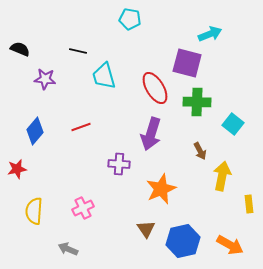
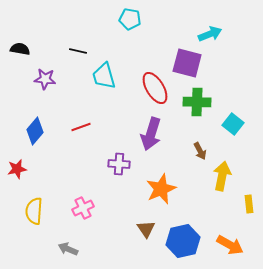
black semicircle: rotated 12 degrees counterclockwise
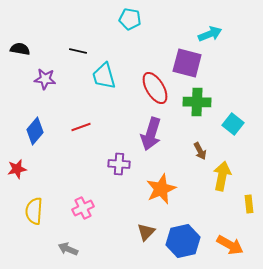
brown triangle: moved 3 px down; rotated 18 degrees clockwise
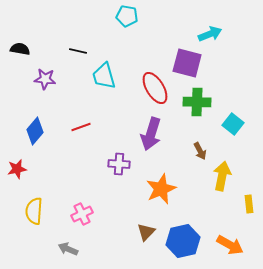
cyan pentagon: moved 3 px left, 3 px up
pink cross: moved 1 px left, 6 px down
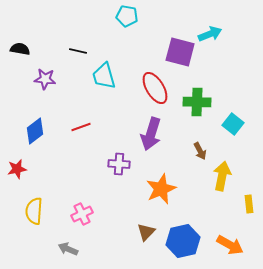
purple square: moved 7 px left, 11 px up
blue diamond: rotated 12 degrees clockwise
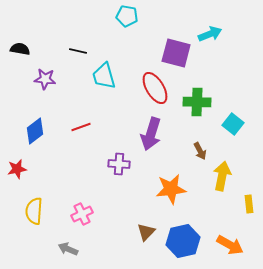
purple square: moved 4 px left, 1 px down
orange star: moved 10 px right; rotated 16 degrees clockwise
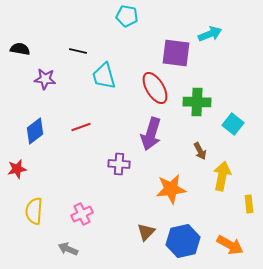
purple square: rotated 8 degrees counterclockwise
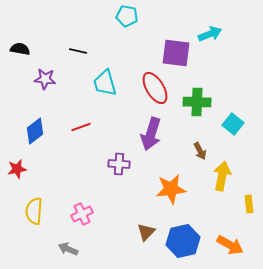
cyan trapezoid: moved 1 px right, 7 px down
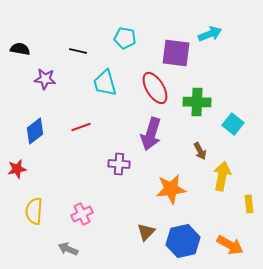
cyan pentagon: moved 2 px left, 22 px down
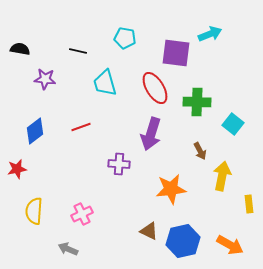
brown triangle: moved 3 px right, 1 px up; rotated 48 degrees counterclockwise
